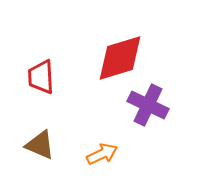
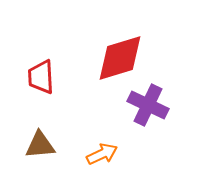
brown triangle: rotated 28 degrees counterclockwise
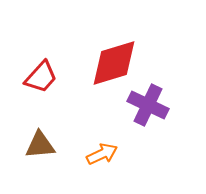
red diamond: moved 6 px left, 5 px down
red trapezoid: rotated 135 degrees counterclockwise
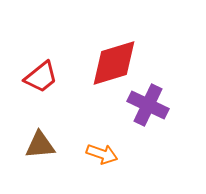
red trapezoid: rotated 9 degrees clockwise
orange arrow: rotated 44 degrees clockwise
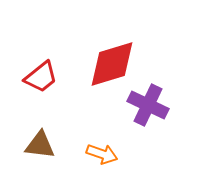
red diamond: moved 2 px left, 1 px down
brown triangle: rotated 12 degrees clockwise
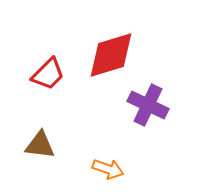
red diamond: moved 1 px left, 9 px up
red trapezoid: moved 7 px right, 3 px up; rotated 6 degrees counterclockwise
orange arrow: moved 6 px right, 15 px down
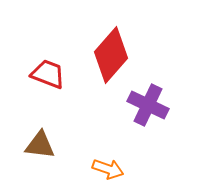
red diamond: rotated 32 degrees counterclockwise
red trapezoid: rotated 114 degrees counterclockwise
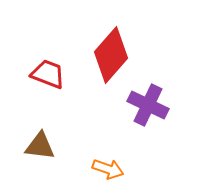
brown triangle: moved 1 px down
